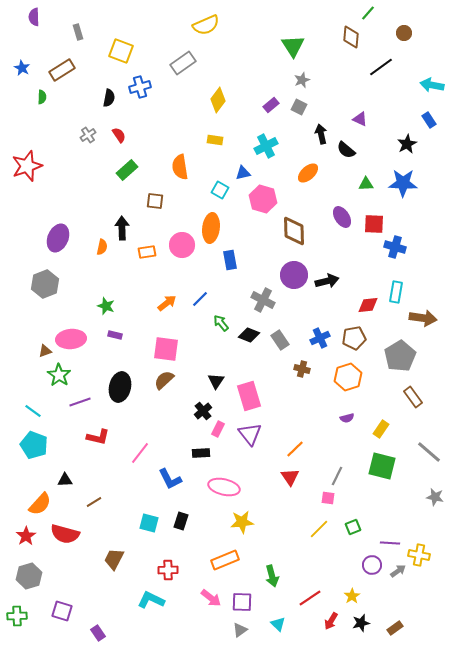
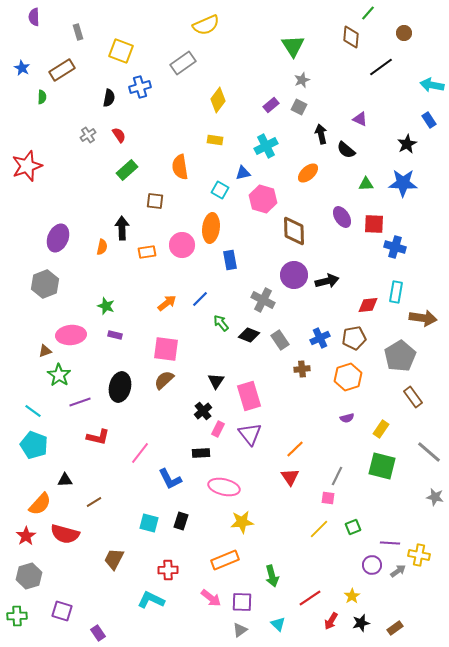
pink ellipse at (71, 339): moved 4 px up
brown cross at (302, 369): rotated 21 degrees counterclockwise
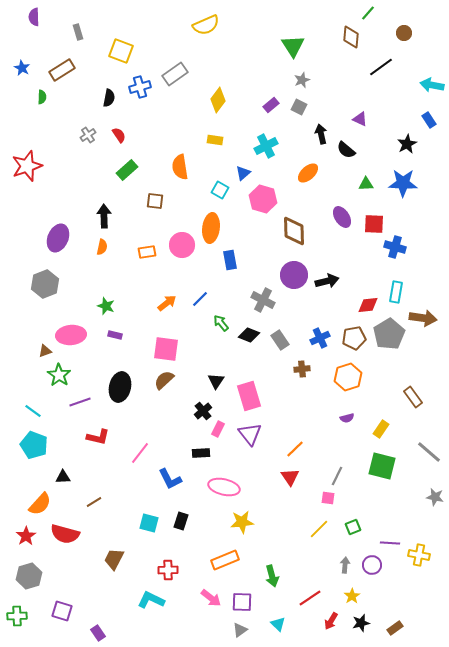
gray rectangle at (183, 63): moved 8 px left, 11 px down
blue triangle at (243, 173): rotated 28 degrees counterclockwise
black arrow at (122, 228): moved 18 px left, 12 px up
gray pentagon at (400, 356): moved 11 px left, 22 px up
black triangle at (65, 480): moved 2 px left, 3 px up
gray arrow at (398, 571): moved 53 px left, 6 px up; rotated 49 degrees counterclockwise
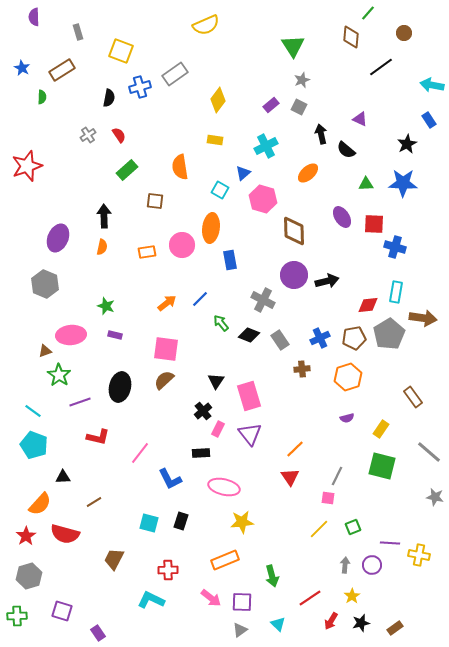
gray hexagon at (45, 284): rotated 16 degrees counterclockwise
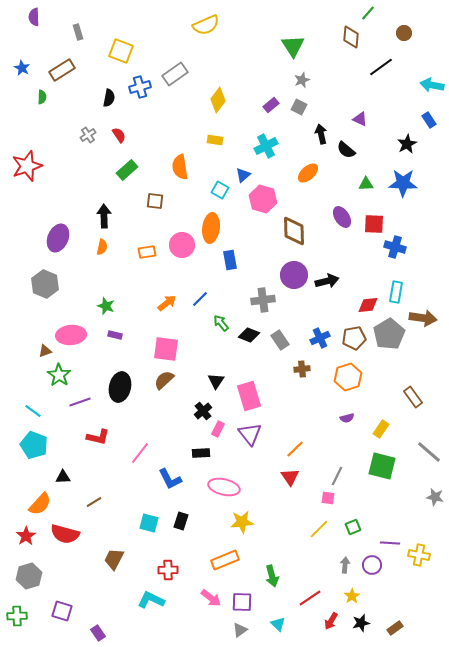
blue triangle at (243, 173): moved 2 px down
gray cross at (263, 300): rotated 35 degrees counterclockwise
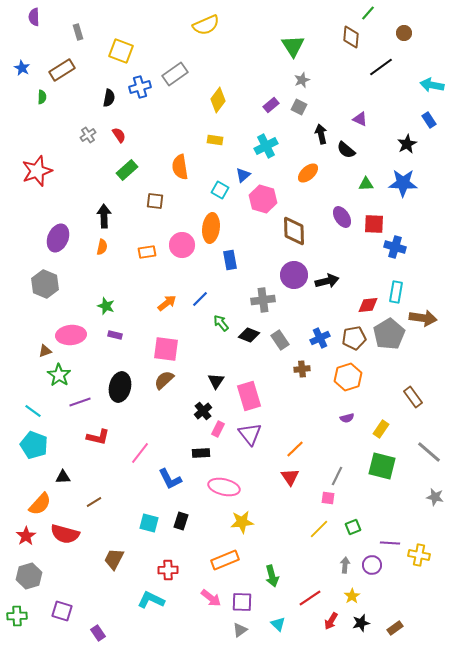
red star at (27, 166): moved 10 px right, 5 px down
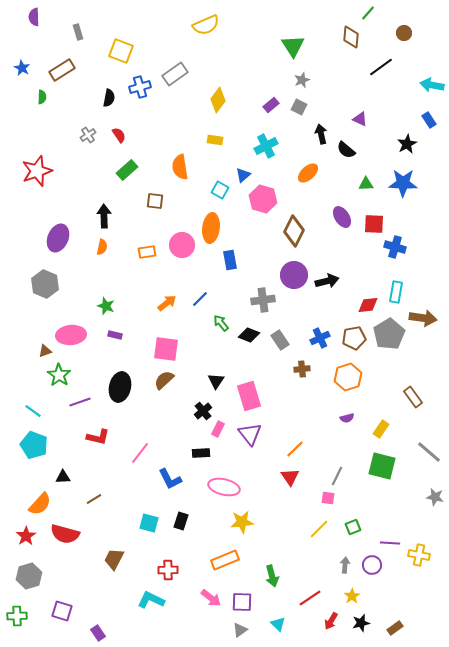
brown diamond at (294, 231): rotated 28 degrees clockwise
brown line at (94, 502): moved 3 px up
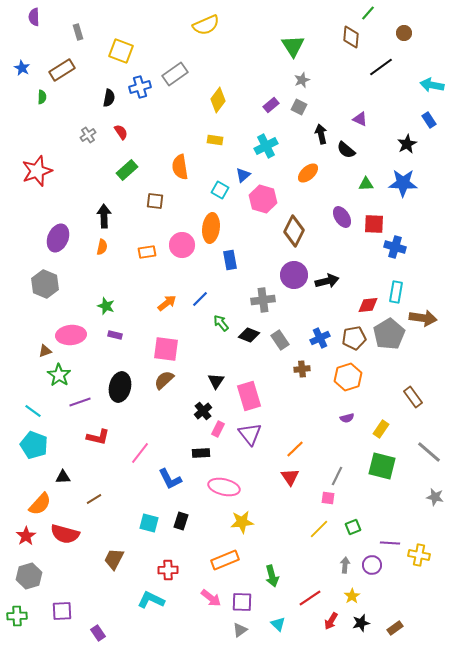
red semicircle at (119, 135): moved 2 px right, 3 px up
purple square at (62, 611): rotated 20 degrees counterclockwise
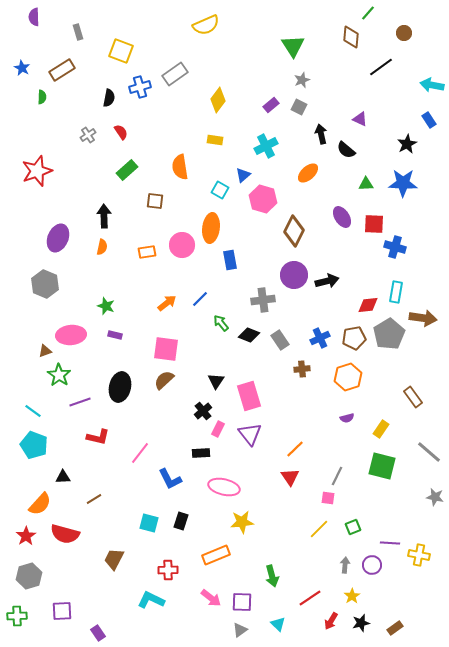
orange rectangle at (225, 560): moved 9 px left, 5 px up
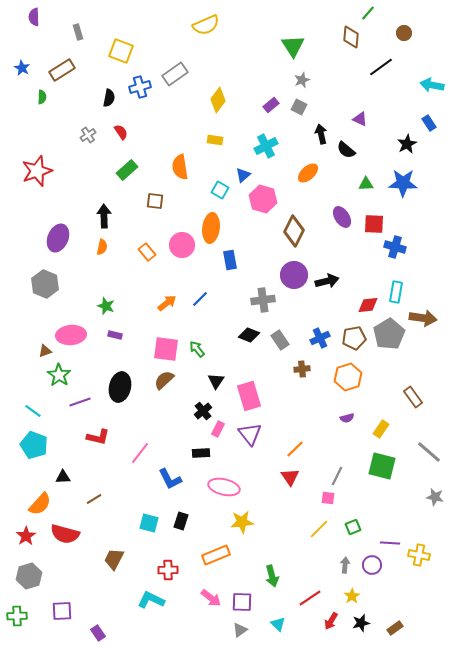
blue rectangle at (429, 120): moved 3 px down
orange rectangle at (147, 252): rotated 60 degrees clockwise
green arrow at (221, 323): moved 24 px left, 26 px down
